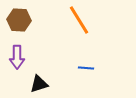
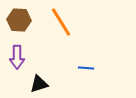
orange line: moved 18 px left, 2 px down
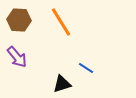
purple arrow: rotated 40 degrees counterclockwise
blue line: rotated 28 degrees clockwise
black triangle: moved 23 px right
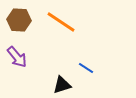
orange line: rotated 24 degrees counterclockwise
black triangle: moved 1 px down
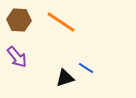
black triangle: moved 3 px right, 7 px up
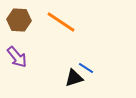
black triangle: moved 9 px right
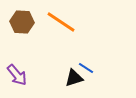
brown hexagon: moved 3 px right, 2 px down
purple arrow: moved 18 px down
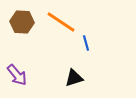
blue line: moved 25 px up; rotated 42 degrees clockwise
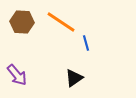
black triangle: rotated 18 degrees counterclockwise
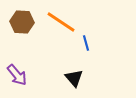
black triangle: rotated 36 degrees counterclockwise
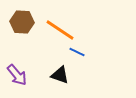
orange line: moved 1 px left, 8 px down
blue line: moved 9 px left, 9 px down; rotated 49 degrees counterclockwise
black triangle: moved 14 px left, 3 px up; rotated 30 degrees counterclockwise
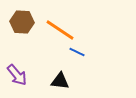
black triangle: moved 6 px down; rotated 12 degrees counterclockwise
